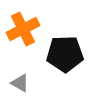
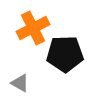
orange cross: moved 10 px right, 1 px up
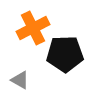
gray triangle: moved 3 px up
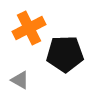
orange cross: moved 4 px left
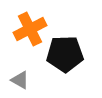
orange cross: moved 1 px right, 1 px down
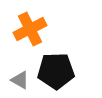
black pentagon: moved 9 px left, 17 px down
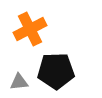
gray triangle: moved 1 px left, 2 px down; rotated 36 degrees counterclockwise
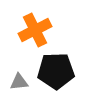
orange cross: moved 5 px right, 1 px down
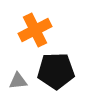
gray triangle: moved 1 px left, 1 px up
